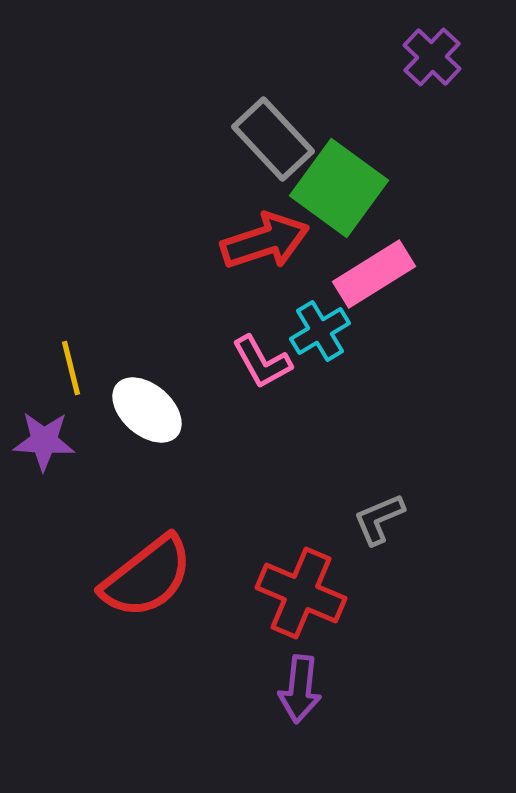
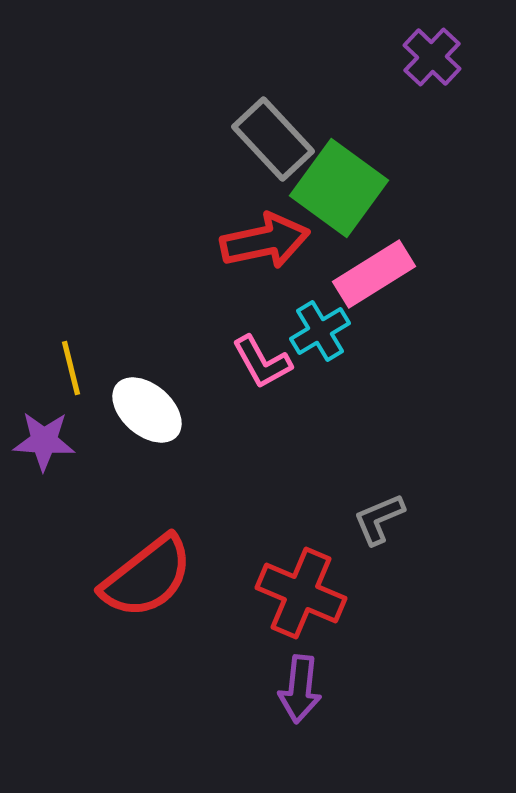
red arrow: rotated 6 degrees clockwise
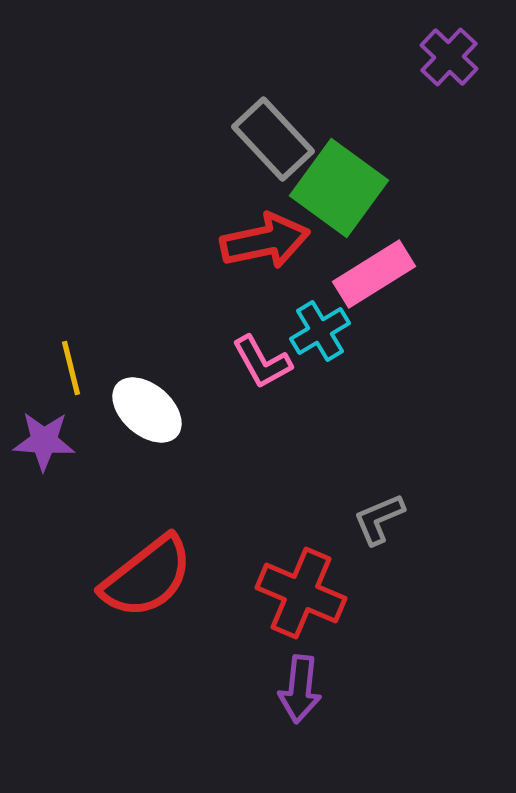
purple cross: moved 17 px right
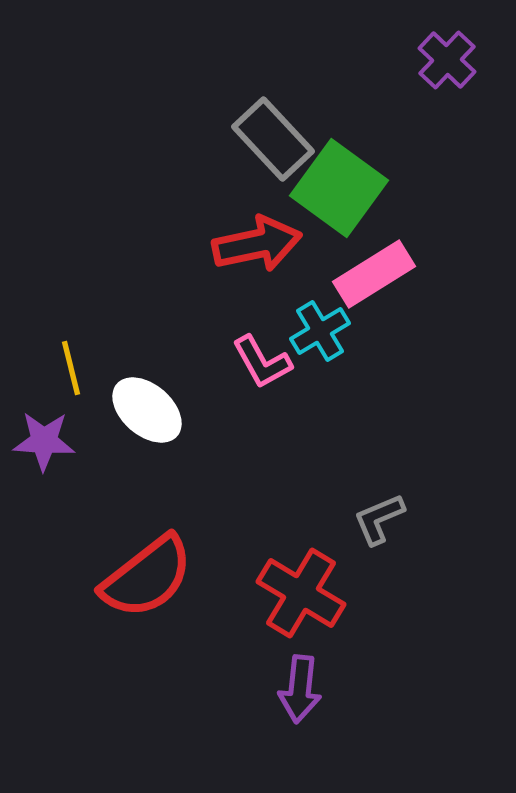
purple cross: moved 2 px left, 3 px down
red arrow: moved 8 px left, 3 px down
red cross: rotated 8 degrees clockwise
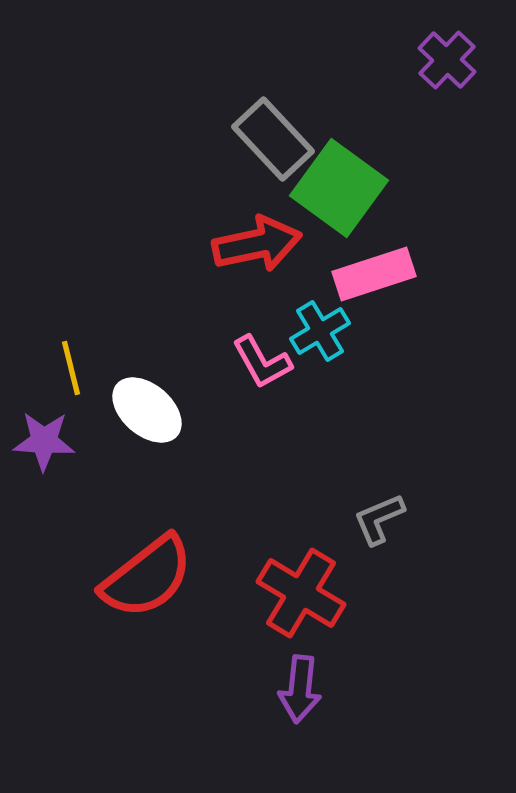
pink rectangle: rotated 14 degrees clockwise
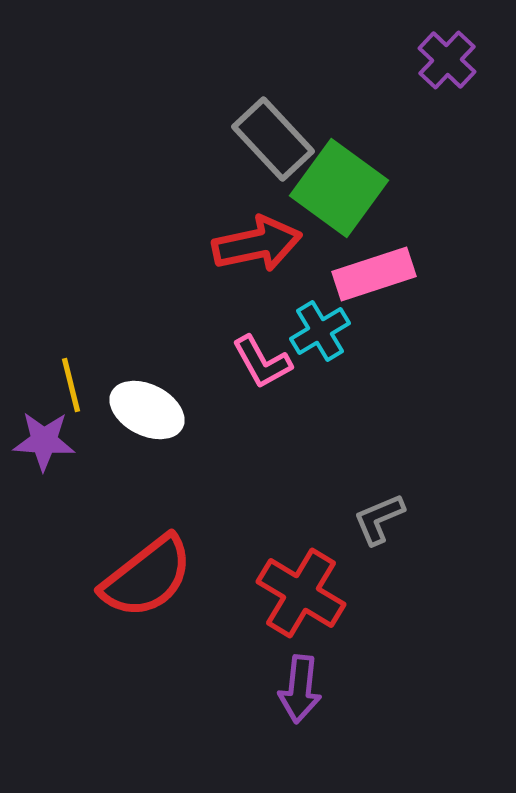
yellow line: moved 17 px down
white ellipse: rotated 14 degrees counterclockwise
